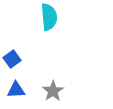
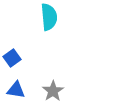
blue square: moved 1 px up
blue triangle: rotated 12 degrees clockwise
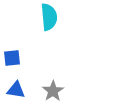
blue square: rotated 30 degrees clockwise
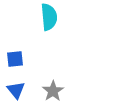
blue square: moved 3 px right, 1 px down
blue triangle: rotated 42 degrees clockwise
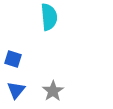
blue square: moved 2 px left; rotated 24 degrees clockwise
blue triangle: rotated 18 degrees clockwise
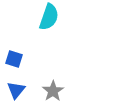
cyan semicircle: rotated 24 degrees clockwise
blue square: moved 1 px right
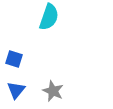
gray star: rotated 15 degrees counterclockwise
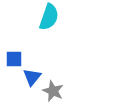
blue square: rotated 18 degrees counterclockwise
blue triangle: moved 16 px right, 13 px up
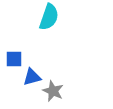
blue triangle: rotated 36 degrees clockwise
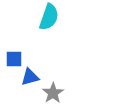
blue triangle: moved 2 px left
gray star: moved 2 px down; rotated 15 degrees clockwise
